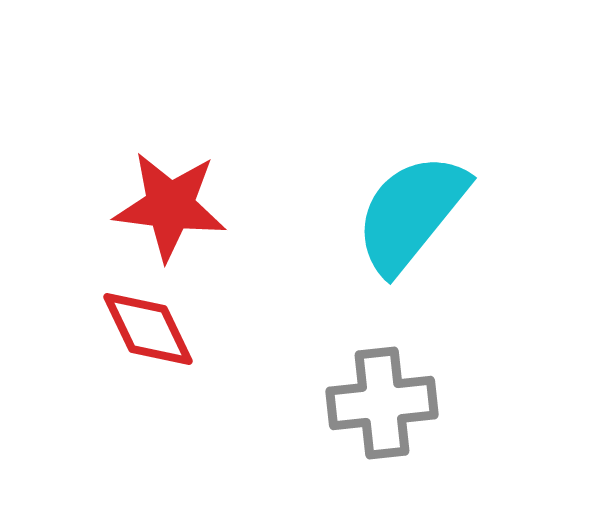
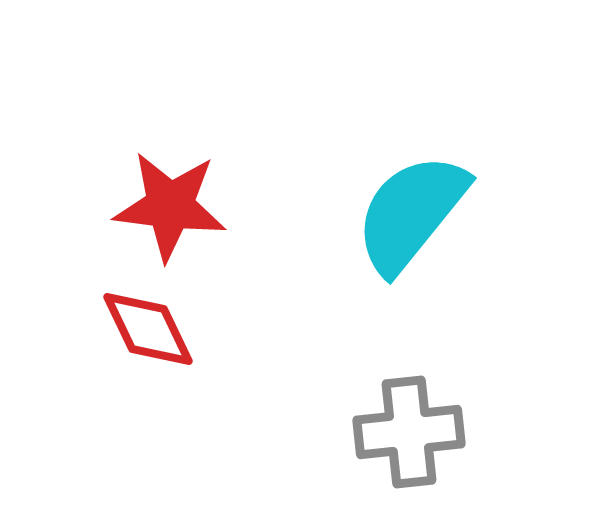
gray cross: moved 27 px right, 29 px down
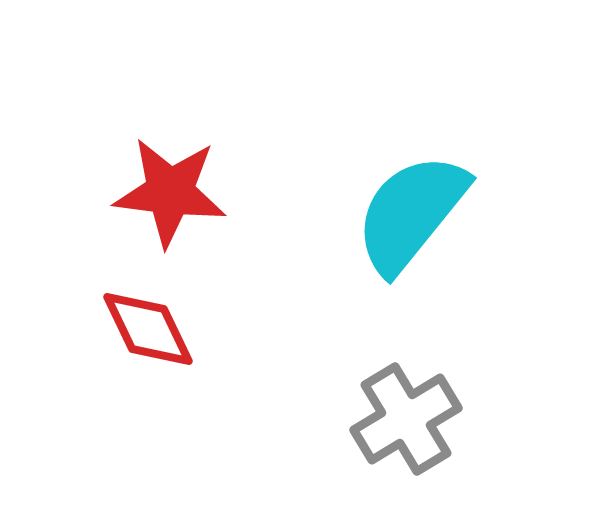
red star: moved 14 px up
gray cross: moved 3 px left, 13 px up; rotated 25 degrees counterclockwise
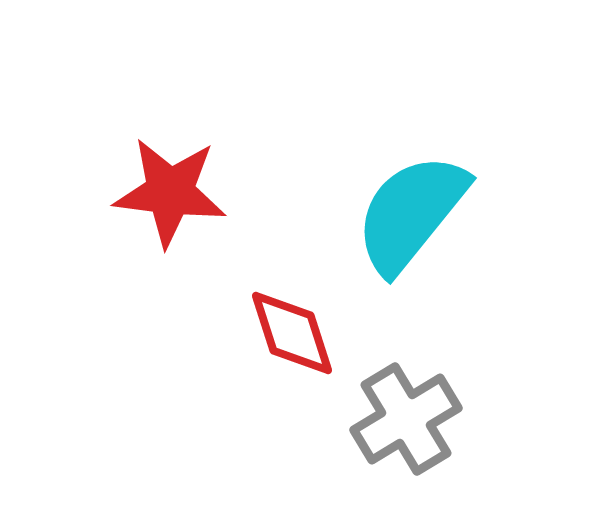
red diamond: moved 144 px right, 4 px down; rotated 8 degrees clockwise
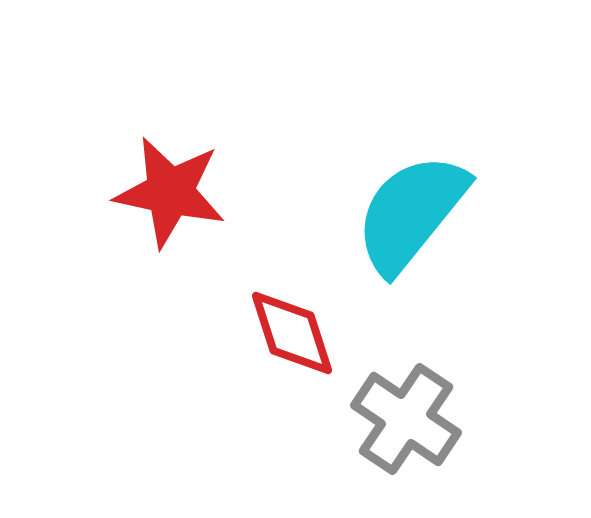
red star: rotated 5 degrees clockwise
gray cross: rotated 25 degrees counterclockwise
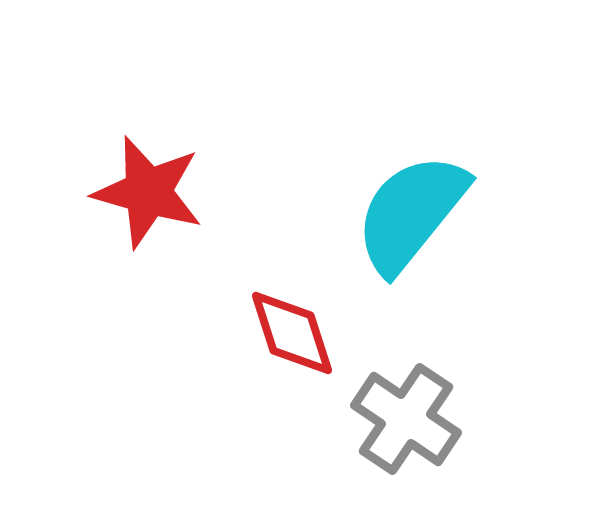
red star: moved 22 px left; rotated 4 degrees clockwise
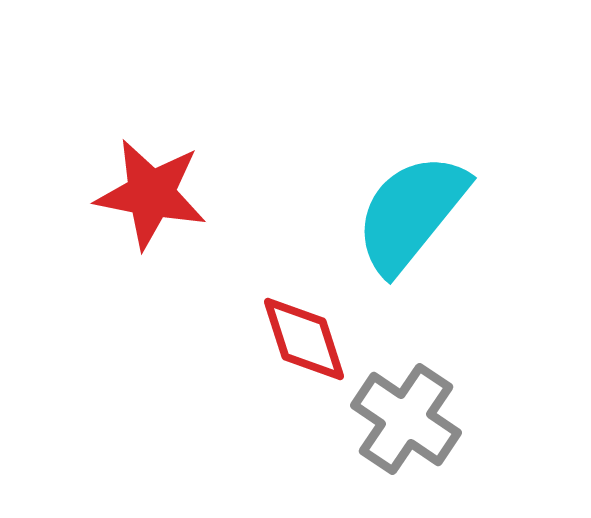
red star: moved 3 px right, 2 px down; rotated 5 degrees counterclockwise
red diamond: moved 12 px right, 6 px down
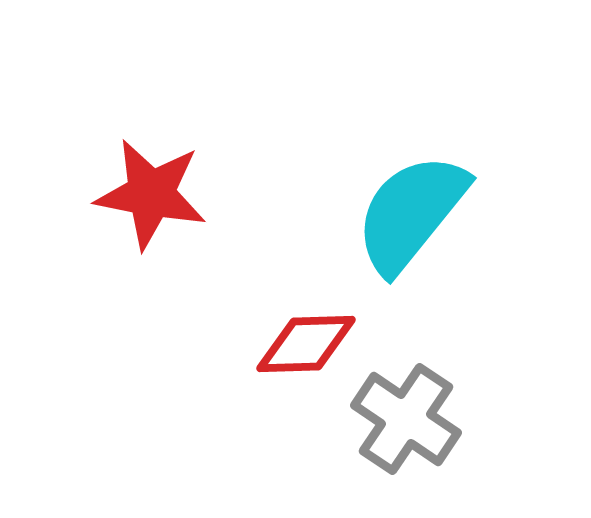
red diamond: moved 2 px right, 5 px down; rotated 74 degrees counterclockwise
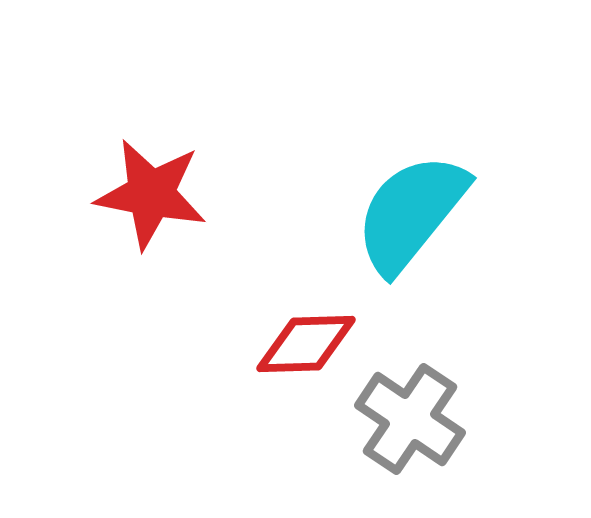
gray cross: moved 4 px right
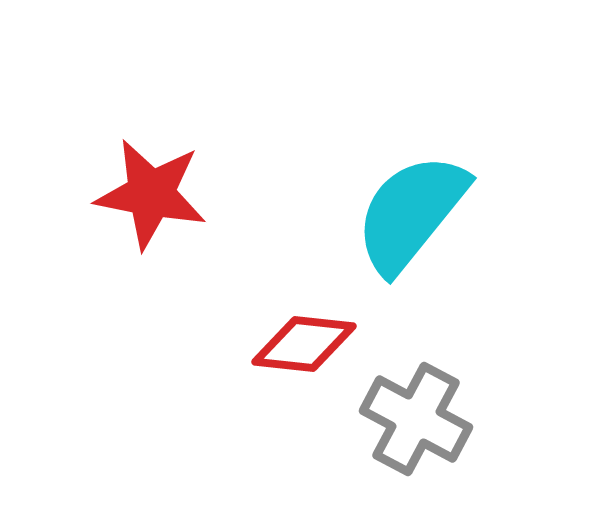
red diamond: moved 2 px left; rotated 8 degrees clockwise
gray cross: moved 6 px right; rotated 6 degrees counterclockwise
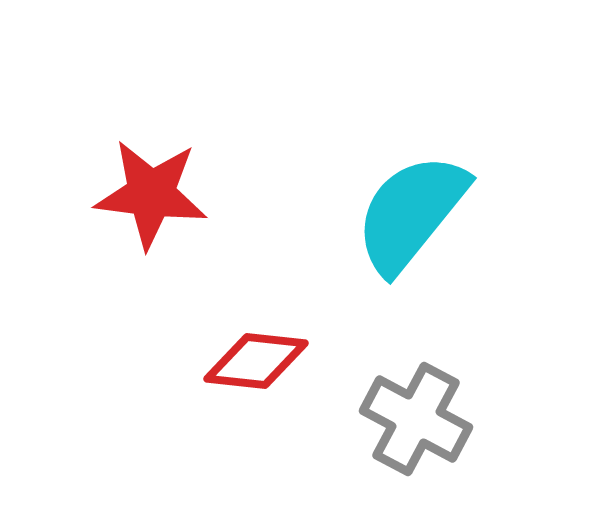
red star: rotated 4 degrees counterclockwise
red diamond: moved 48 px left, 17 px down
